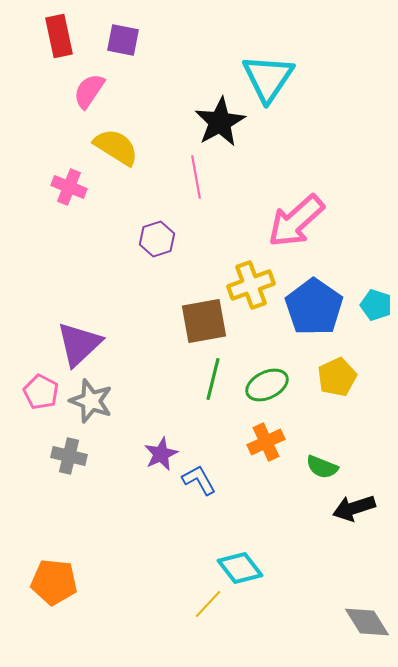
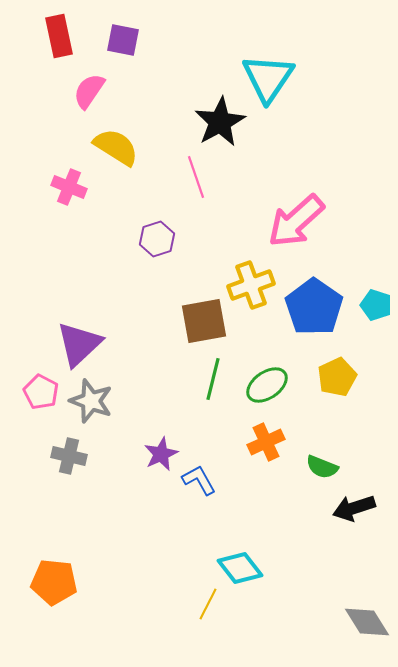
pink line: rotated 9 degrees counterclockwise
green ellipse: rotated 9 degrees counterclockwise
yellow line: rotated 16 degrees counterclockwise
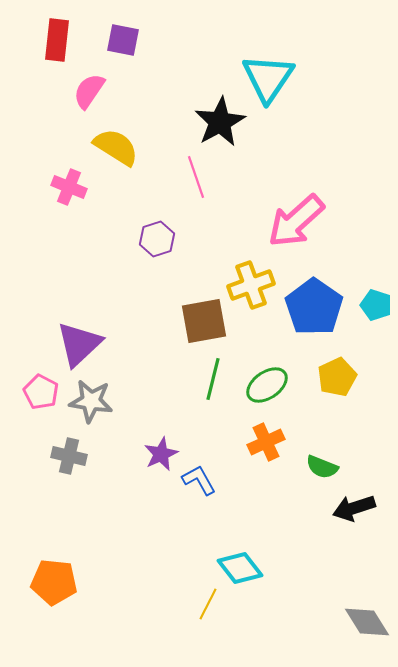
red rectangle: moved 2 px left, 4 px down; rotated 18 degrees clockwise
gray star: rotated 12 degrees counterclockwise
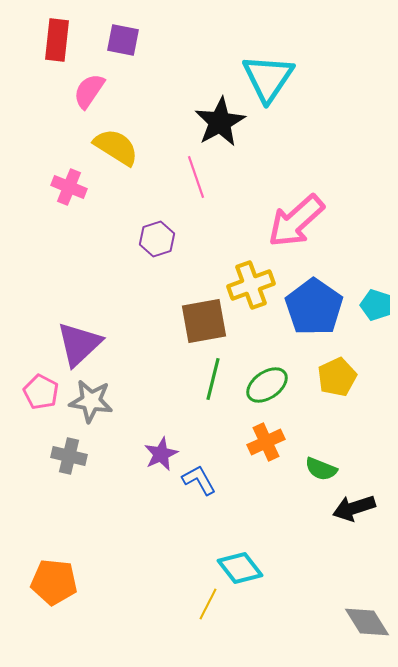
green semicircle: moved 1 px left, 2 px down
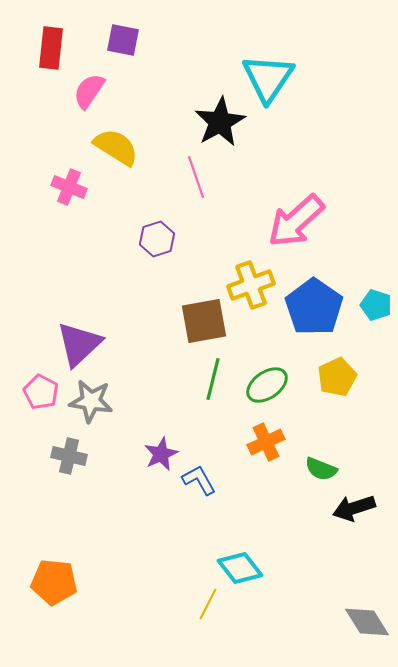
red rectangle: moved 6 px left, 8 px down
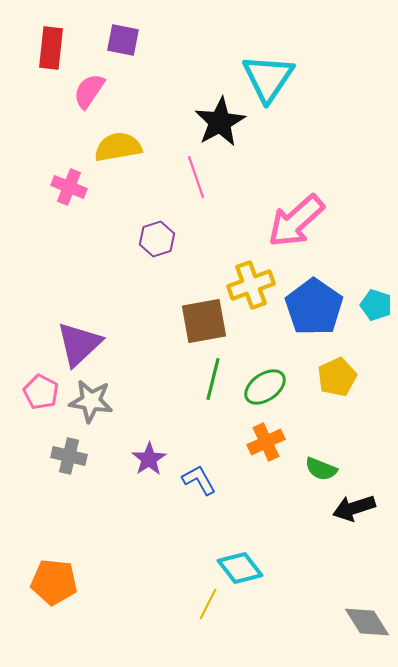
yellow semicircle: moved 2 px right; rotated 42 degrees counterclockwise
green ellipse: moved 2 px left, 2 px down
purple star: moved 12 px left, 5 px down; rotated 8 degrees counterclockwise
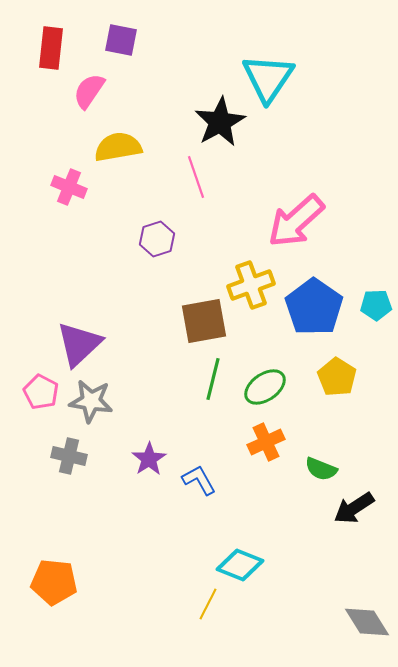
purple square: moved 2 px left
cyan pentagon: rotated 20 degrees counterclockwise
yellow pentagon: rotated 15 degrees counterclockwise
black arrow: rotated 15 degrees counterclockwise
cyan diamond: moved 3 px up; rotated 30 degrees counterclockwise
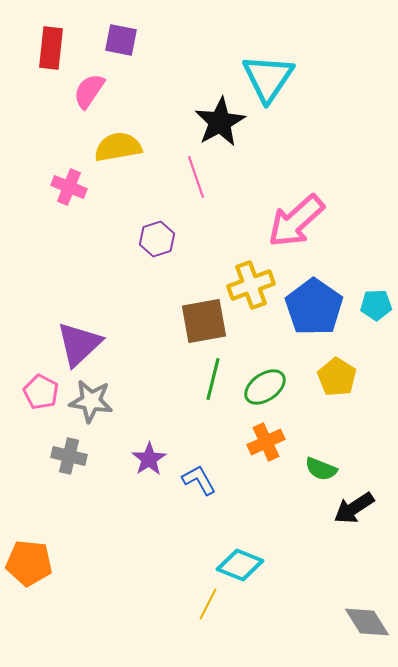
orange pentagon: moved 25 px left, 19 px up
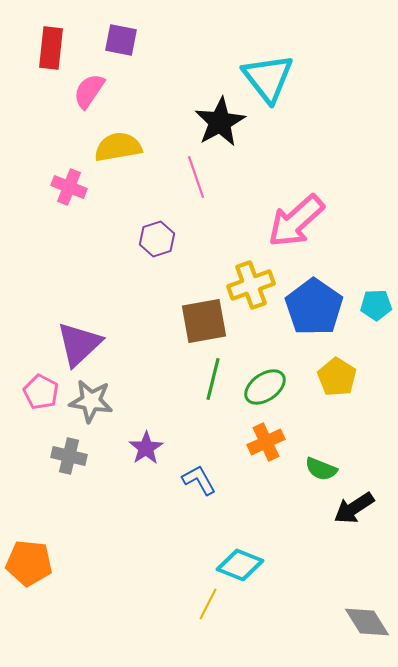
cyan triangle: rotated 12 degrees counterclockwise
purple star: moved 3 px left, 11 px up
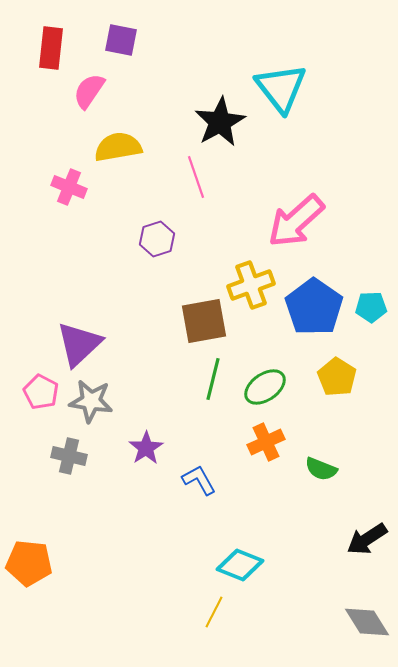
cyan triangle: moved 13 px right, 10 px down
cyan pentagon: moved 5 px left, 2 px down
black arrow: moved 13 px right, 31 px down
yellow line: moved 6 px right, 8 px down
